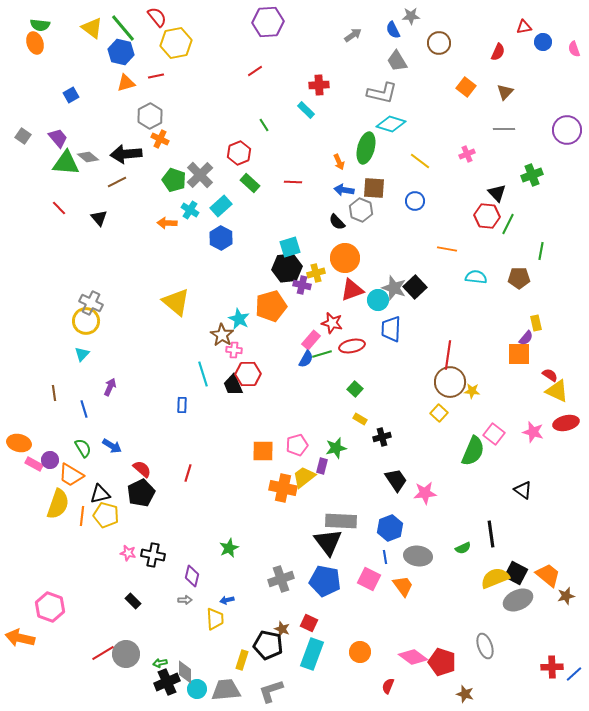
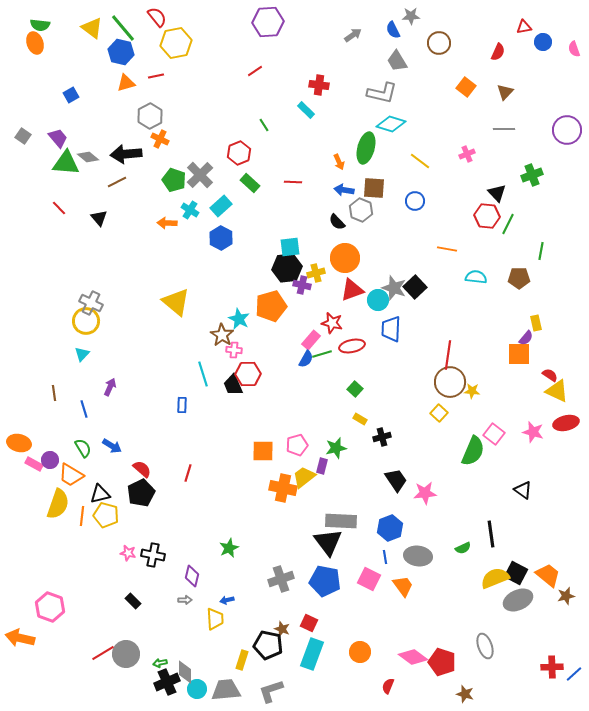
red cross at (319, 85): rotated 12 degrees clockwise
cyan square at (290, 247): rotated 10 degrees clockwise
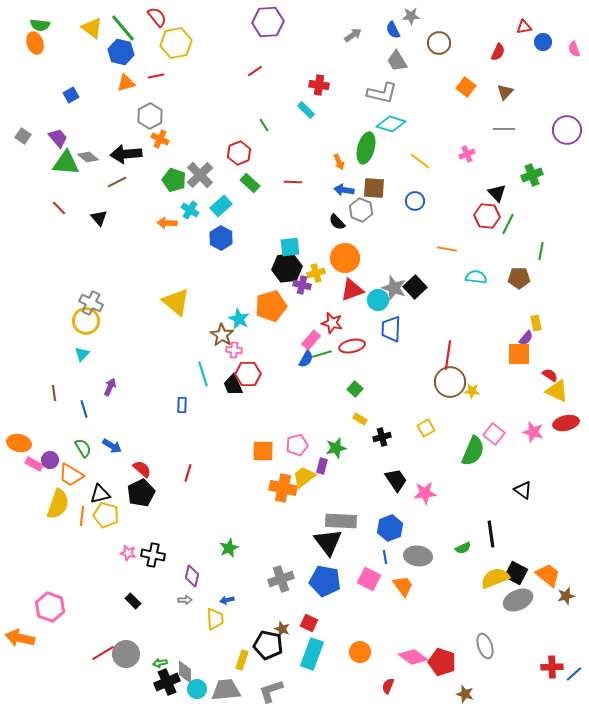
yellow square at (439, 413): moved 13 px left, 15 px down; rotated 18 degrees clockwise
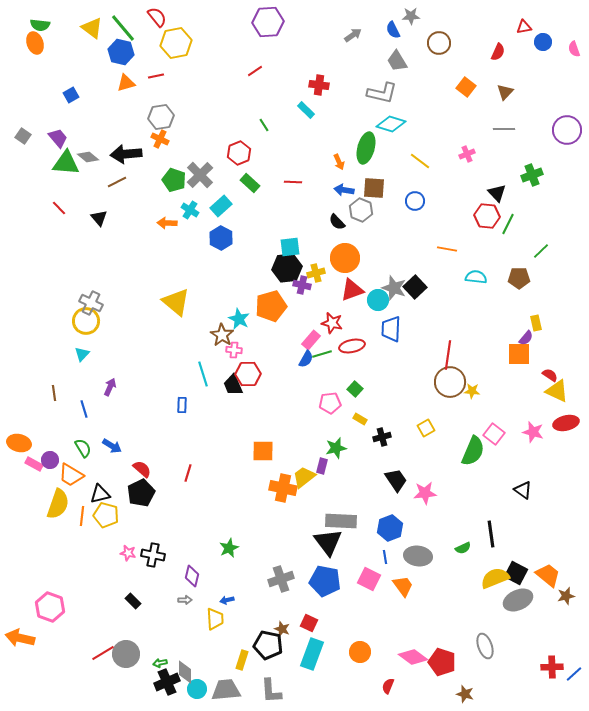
gray hexagon at (150, 116): moved 11 px right, 1 px down; rotated 20 degrees clockwise
green line at (541, 251): rotated 36 degrees clockwise
pink pentagon at (297, 445): moved 33 px right, 42 px up; rotated 10 degrees clockwise
gray L-shape at (271, 691): rotated 76 degrees counterclockwise
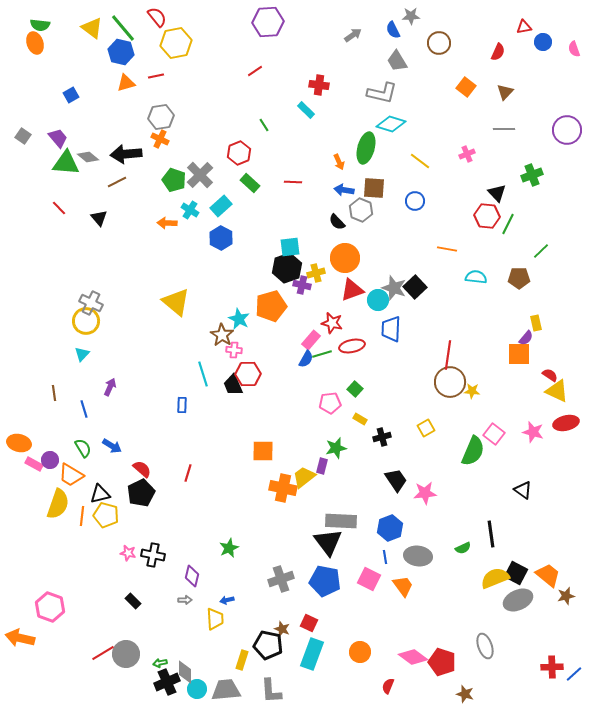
black hexagon at (287, 268): rotated 12 degrees counterclockwise
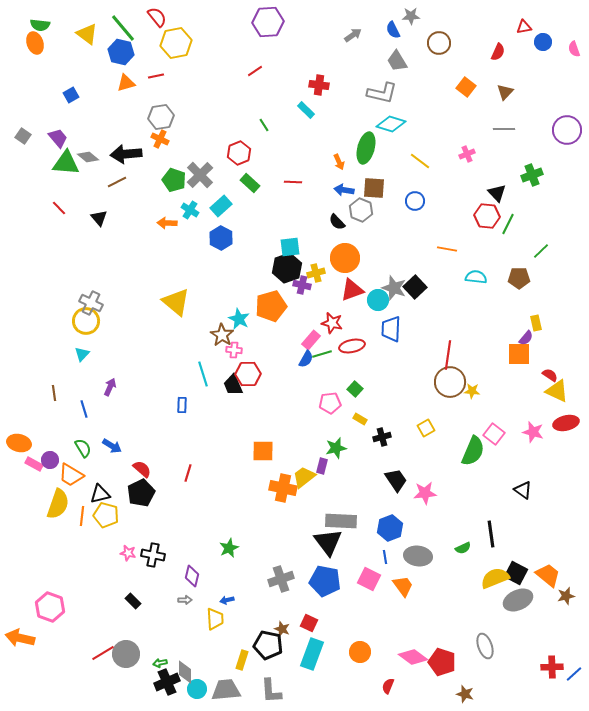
yellow triangle at (92, 28): moved 5 px left, 6 px down
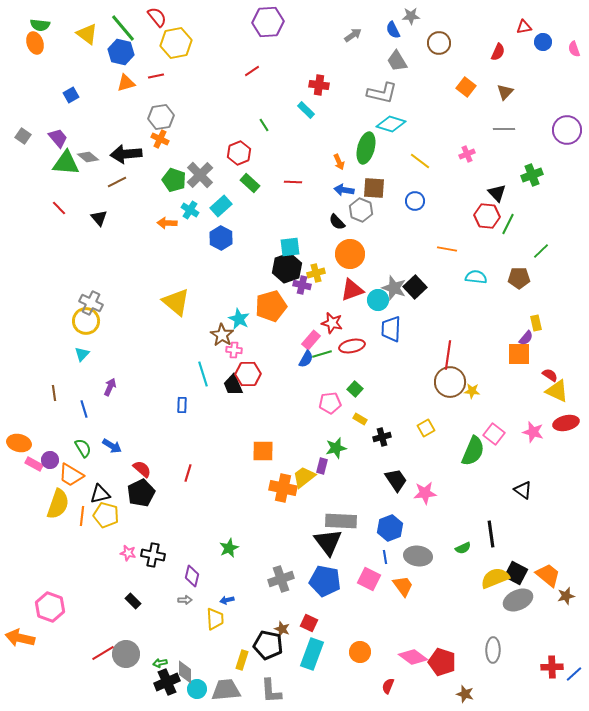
red line at (255, 71): moved 3 px left
orange circle at (345, 258): moved 5 px right, 4 px up
gray ellipse at (485, 646): moved 8 px right, 4 px down; rotated 20 degrees clockwise
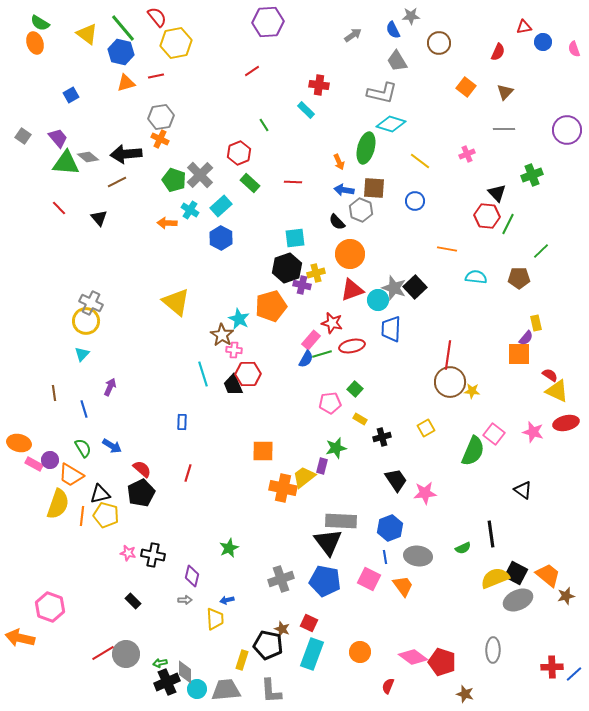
green semicircle at (40, 25): moved 2 px up; rotated 24 degrees clockwise
cyan square at (290, 247): moved 5 px right, 9 px up
blue rectangle at (182, 405): moved 17 px down
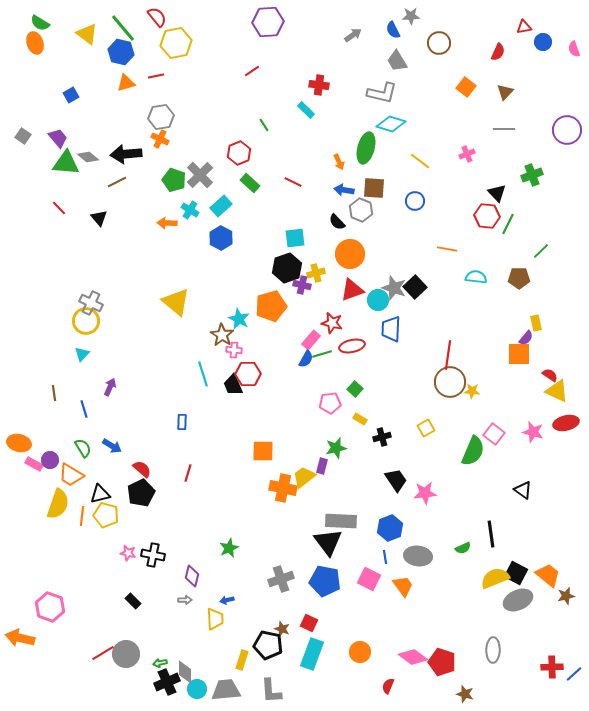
red line at (293, 182): rotated 24 degrees clockwise
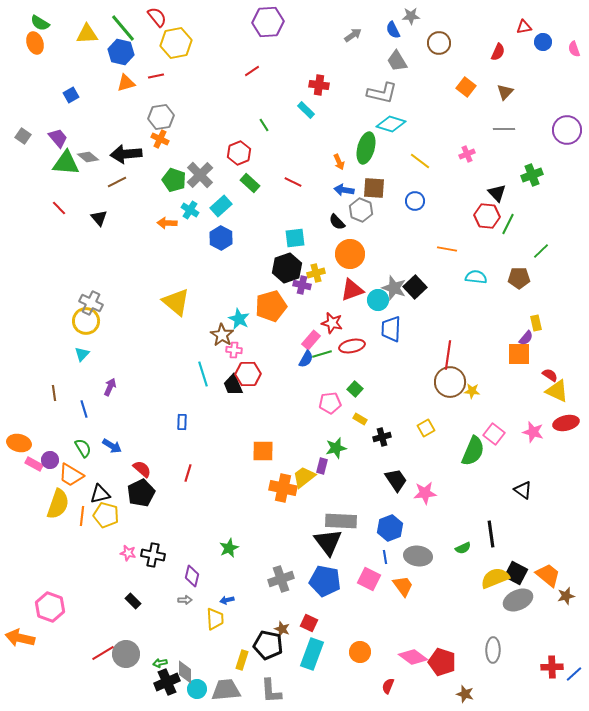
yellow triangle at (87, 34): rotated 40 degrees counterclockwise
